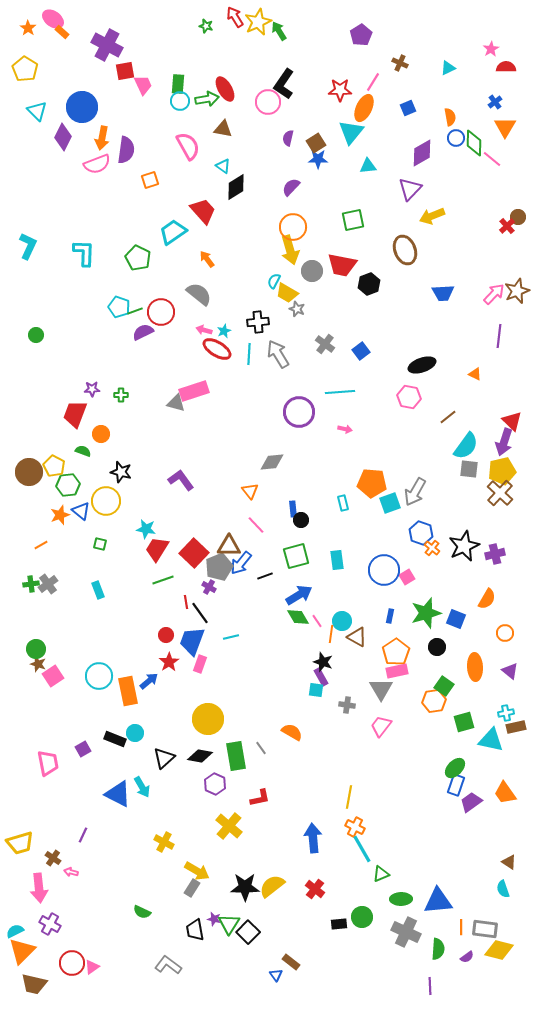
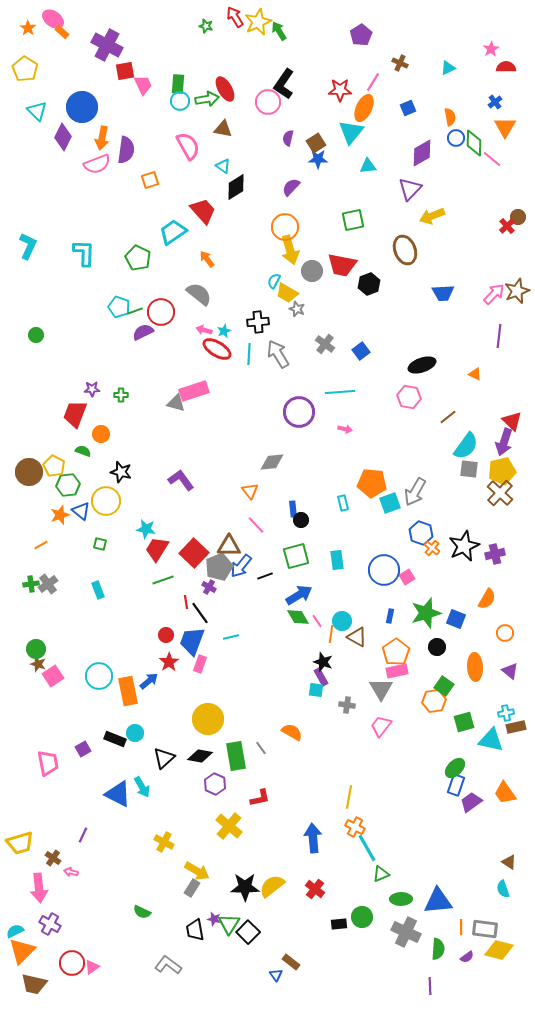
orange circle at (293, 227): moved 8 px left
blue arrow at (241, 563): moved 3 px down
cyan line at (362, 849): moved 5 px right, 1 px up
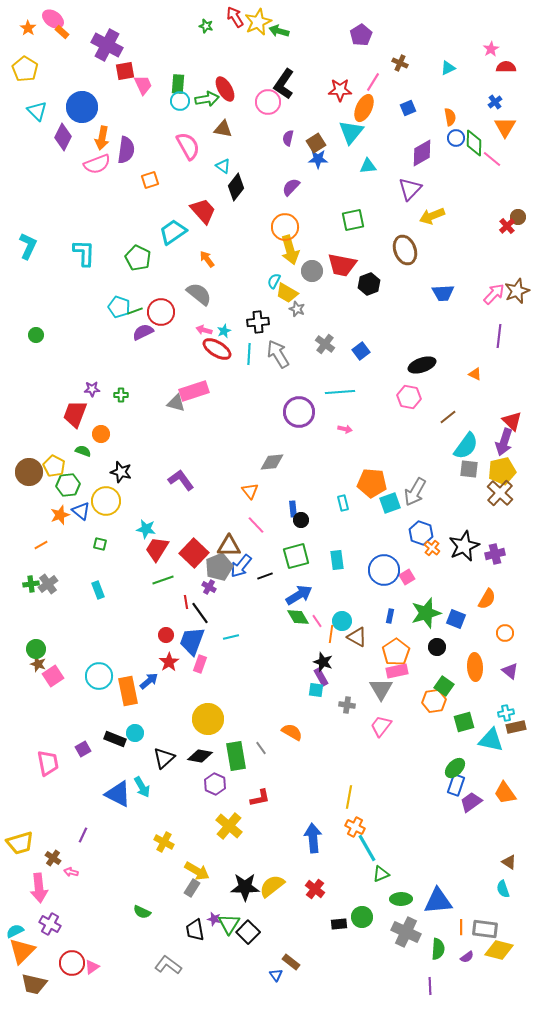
green arrow at (279, 31): rotated 42 degrees counterclockwise
black diamond at (236, 187): rotated 20 degrees counterclockwise
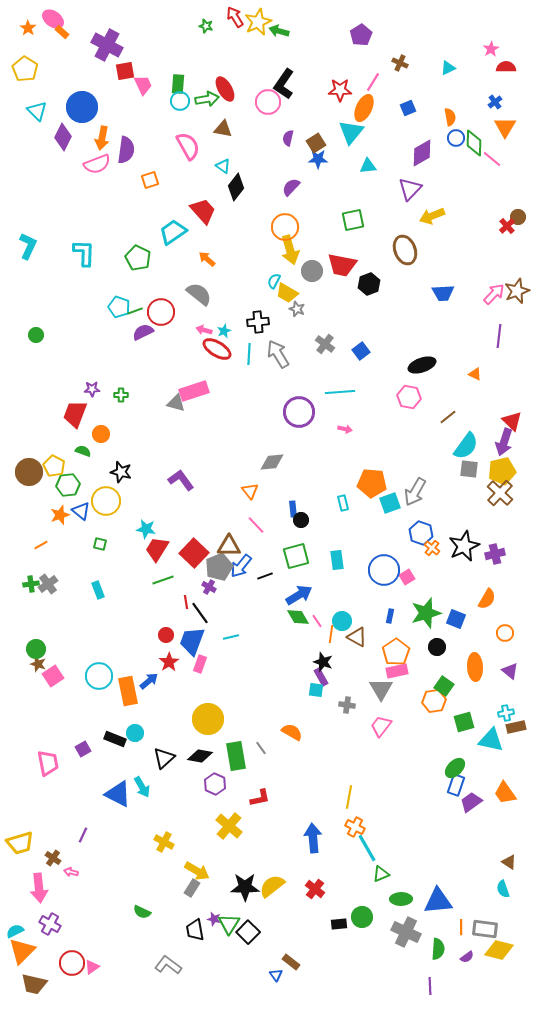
orange arrow at (207, 259): rotated 12 degrees counterclockwise
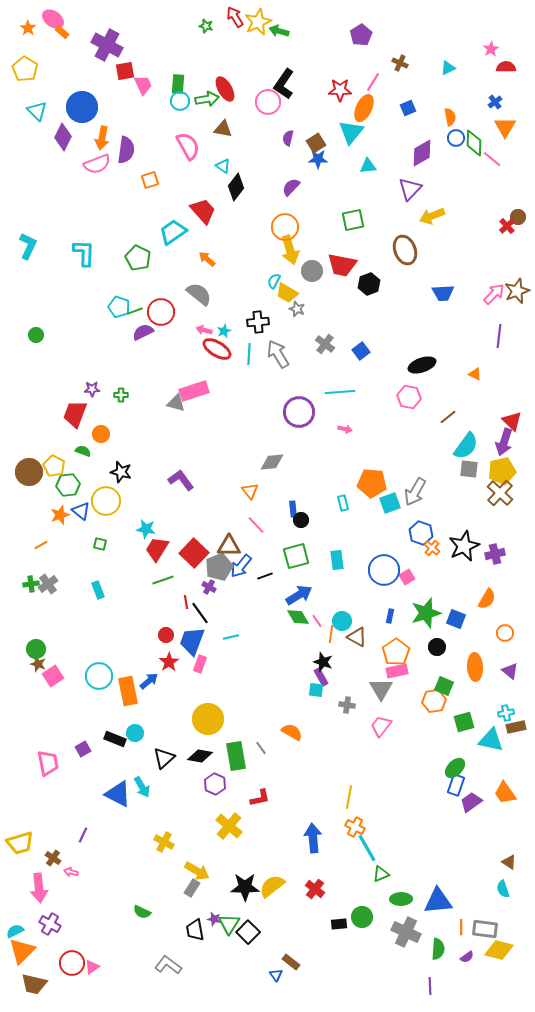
green square at (444, 686): rotated 12 degrees counterclockwise
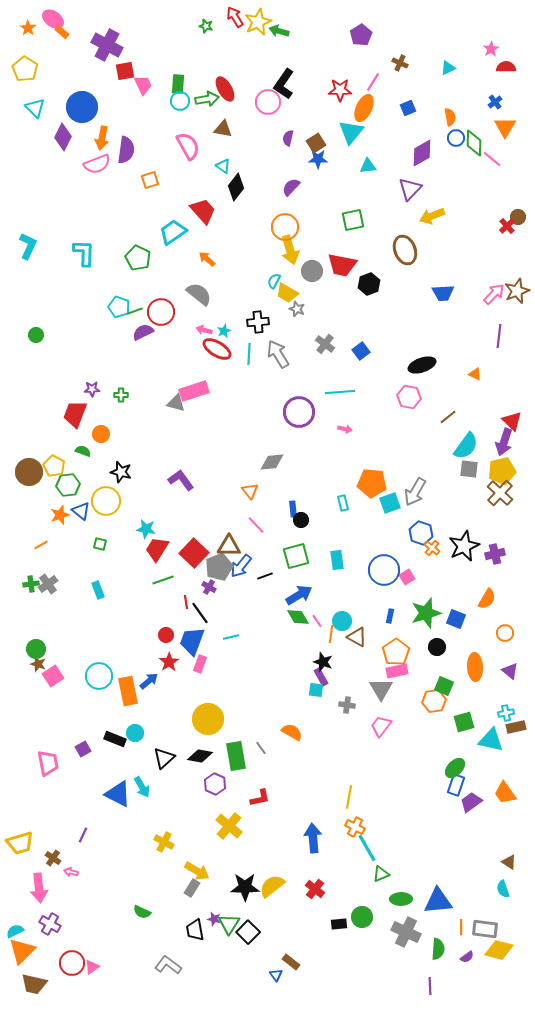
cyan triangle at (37, 111): moved 2 px left, 3 px up
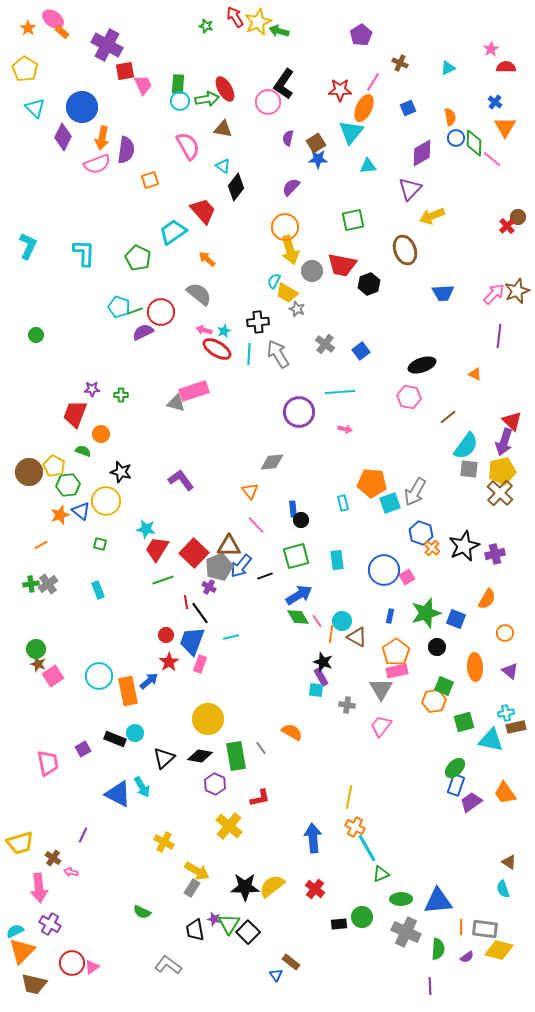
blue cross at (495, 102): rotated 16 degrees counterclockwise
